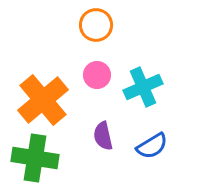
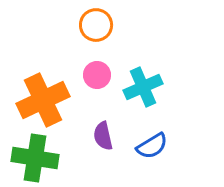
orange cross: rotated 15 degrees clockwise
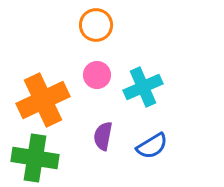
purple semicircle: rotated 24 degrees clockwise
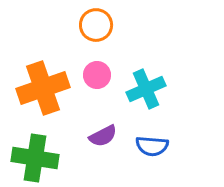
cyan cross: moved 3 px right, 2 px down
orange cross: moved 12 px up; rotated 6 degrees clockwise
purple semicircle: rotated 128 degrees counterclockwise
blue semicircle: rotated 36 degrees clockwise
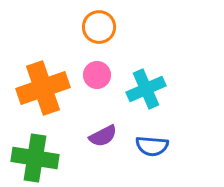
orange circle: moved 3 px right, 2 px down
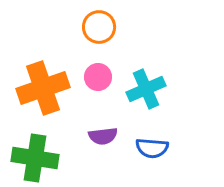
pink circle: moved 1 px right, 2 px down
purple semicircle: rotated 20 degrees clockwise
blue semicircle: moved 2 px down
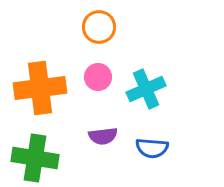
orange cross: moved 3 px left; rotated 12 degrees clockwise
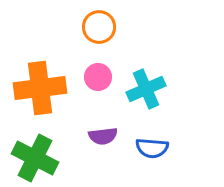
green cross: rotated 18 degrees clockwise
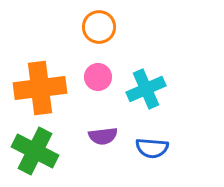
green cross: moved 7 px up
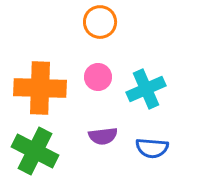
orange circle: moved 1 px right, 5 px up
orange cross: rotated 9 degrees clockwise
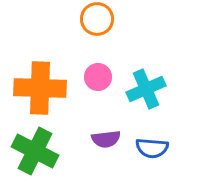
orange circle: moved 3 px left, 3 px up
purple semicircle: moved 3 px right, 3 px down
